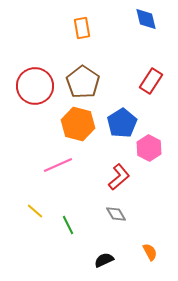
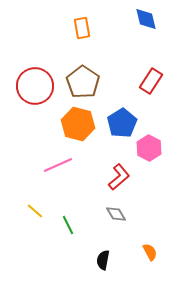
black semicircle: moved 1 px left; rotated 54 degrees counterclockwise
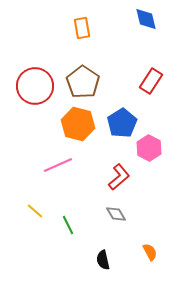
black semicircle: rotated 24 degrees counterclockwise
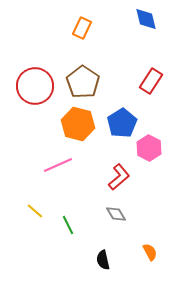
orange rectangle: rotated 35 degrees clockwise
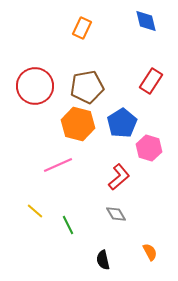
blue diamond: moved 2 px down
brown pentagon: moved 4 px right, 5 px down; rotated 28 degrees clockwise
pink hexagon: rotated 10 degrees counterclockwise
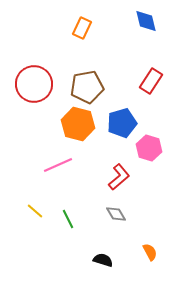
red circle: moved 1 px left, 2 px up
blue pentagon: rotated 16 degrees clockwise
green line: moved 6 px up
black semicircle: rotated 120 degrees clockwise
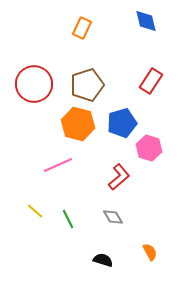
brown pentagon: moved 2 px up; rotated 8 degrees counterclockwise
gray diamond: moved 3 px left, 3 px down
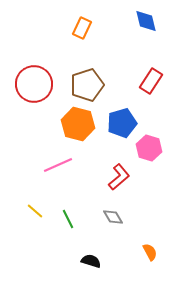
black semicircle: moved 12 px left, 1 px down
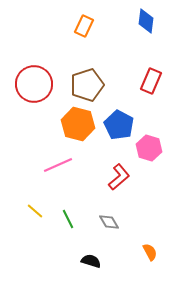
blue diamond: rotated 20 degrees clockwise
orange rectangle: moved 2 px right, 2 px up
red rectangle: rotated 10 degrees counterclockwise
blue pentagon: moved 3 px left, 2 px down; rotated 28 degrees counterclockwise
gray diamond: moved 4 px left, 5 px down
